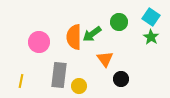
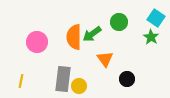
cyan square: moved 5 px right, 1 px down
pink circle: moved 2 px left
gray rectangle: moved 4 px right, 4 px down
black circle: moved 6 px right
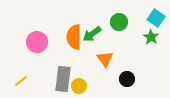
yellow line: rotated 40 degrees clockwise
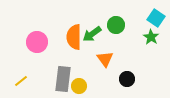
green circle: moved 3 px left, 3 px down
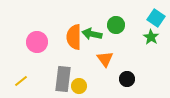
green arrow: rotated 48 degrees clockwise
